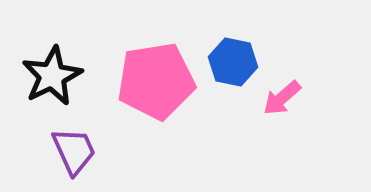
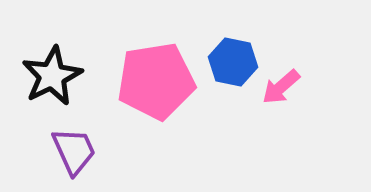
pink arrow: moved 1 px left, 11 px up
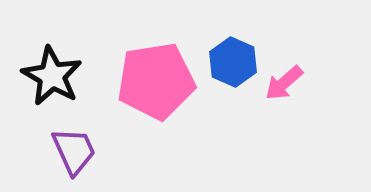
blue hexagon: rotated 12 degrees clockwise
black star: rotated 16 degrees counterclockwise
pink arrow: moved 3 px right, 4 px up
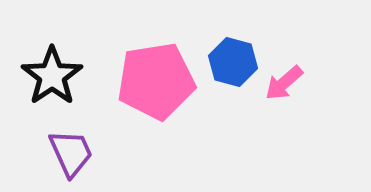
blue hexagon: rotated 9 degrees counterclockwise
black star: rotated 8 degrees clockwise
purple trapezoid: moved 3 px left, 2 px down
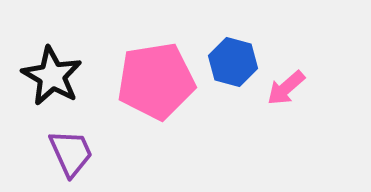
black star: rotated 8 degrees counterclockwise
pink arrow: moved 2 px right, 5 px down
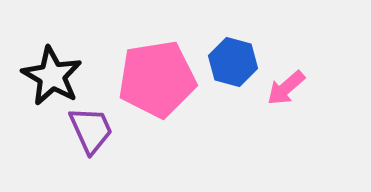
pink pentagon: moved 1 px right, 2 px up
purple trapezoid: moved 20 px right, 23 px up
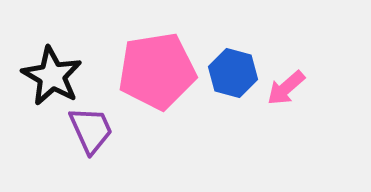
blue hexagon: moved 11 px down
pink pentagon: moved 8 px up
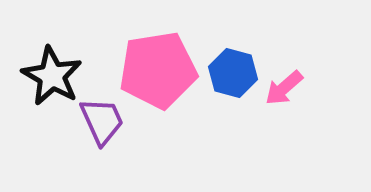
pink pentagon: moved 1 px right, 1 px up
pink arrow: moved 2 px left
purple trapezoid: moved 11 px right, 9 px up
